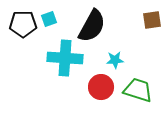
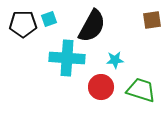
cyan cross: moved 2 px right
green trapezoid: moved 3 px right
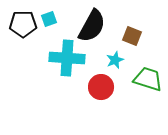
brown square: moved 20 px left, 16 px down; rotated 30 degrees clockwise
cyan star: rotated 18 degrees counterclockwise
green trapezoid: moved 7 px right, 11 px up
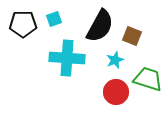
cyan square: moved 5 px right
black semicircle: moved 8 px right
red circle: moved 15 px right, 5 px down
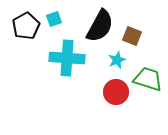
black pentagon: moved 3 px right, 2 px down; rotated 28 degrees counterclockwise
cyan star: moved 2 px right
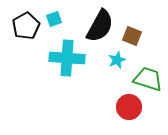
red circle: moved 13 px right, 15 px down
